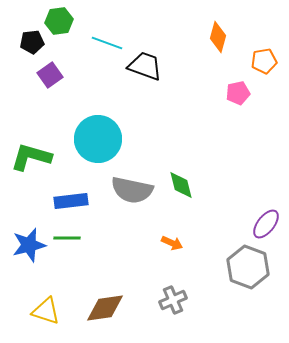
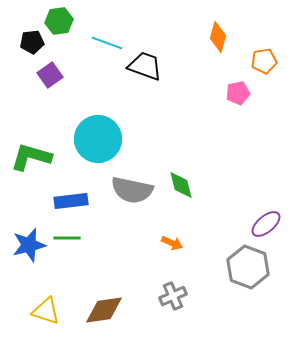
purple ellipse: rotated 12 degrees clockwise
gray cross: moved 4 px up
brown diamond: moved 1 px left, 2 px down
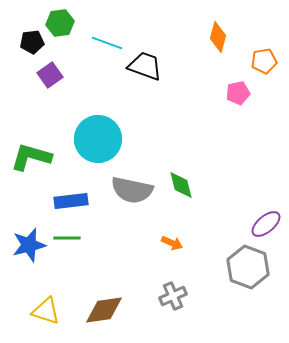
green hexagon: moved 1 px right, 2 px down
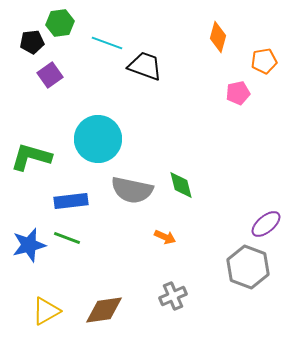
green line: rotated 20 degrees clockwise
orange arrow: moved 7 px left, 6 px up
yellow triangle: rotated 48 degrees counterclockwise
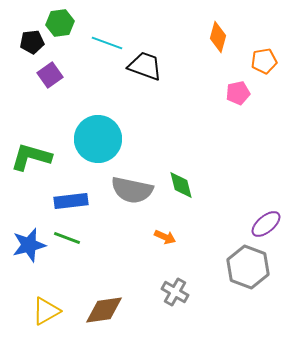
gray cross: moved 2 px right, 4 px up; rotated 36 degrees counterclockwise
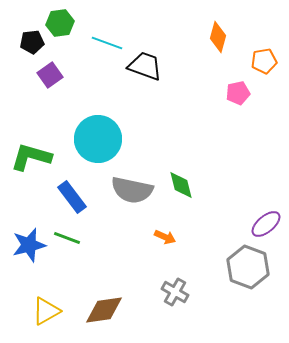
blue rectangle: moved 1 px right, 4 px up; rotated 60 degrees clockwise
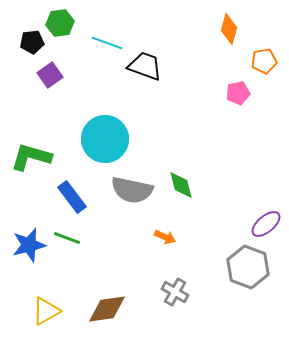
orange diamond: moved 11 px right, 8 px up
cyan circle: moved 7 px right
brown diamond: moved 3 px right, 1 px up
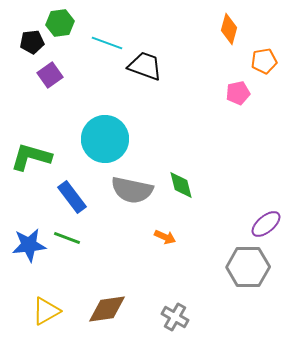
blue star: rotated 8 degrees clockwise
gray hexagon: rotated 21 degrees counterclockwise
gray cross: moved 25 px down
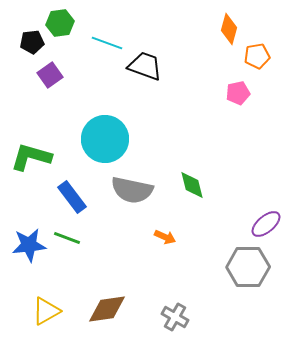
orange pentagon: moved 7 px left, 5 px up
green diamond: moved 11 px right
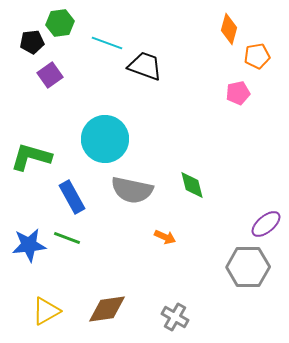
blue rectangle: rotated 8 degrees clockwise
